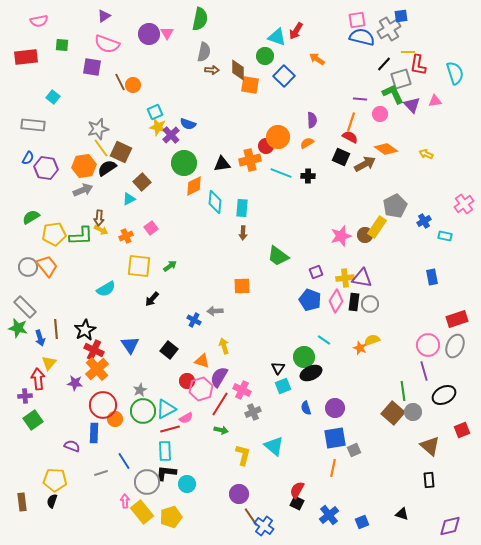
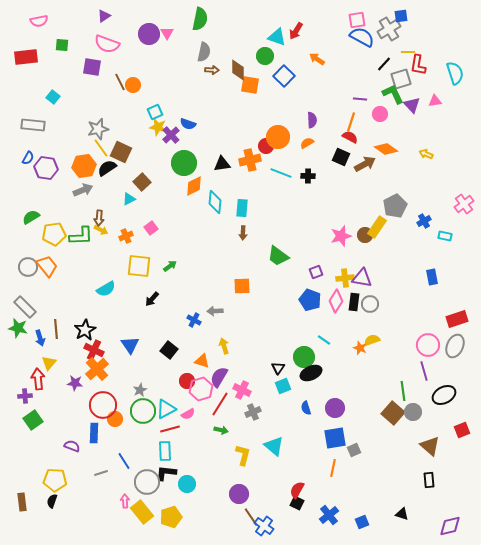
blue semicircle at (362, 37): rotated 15 degrees clockwise
pink semicircle at (186, 418): moved 2 px right, 4 px up
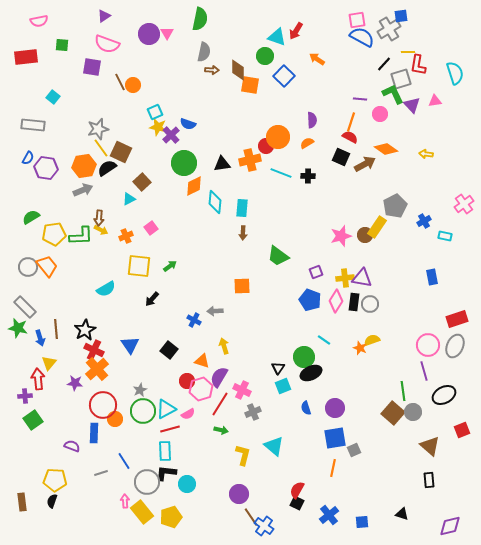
yellow arrow at (426, 154): rotated 16 degrees counterclockwise
blue square at (362, 522): rotated 16 degrees clockwise
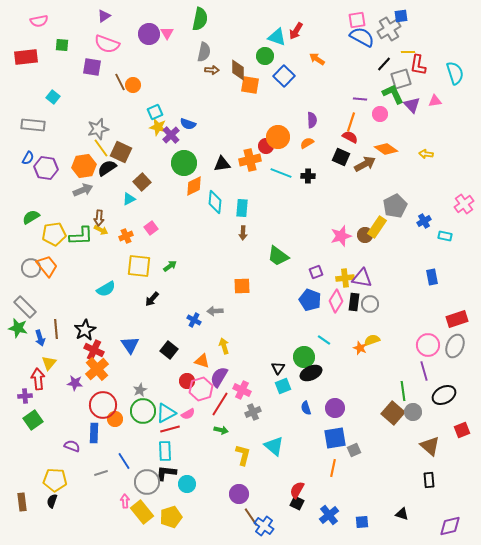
gray circle at (28, 267): moved 3 px right, 1 px down
cyan triangle at (166, 409): moved 4 px down
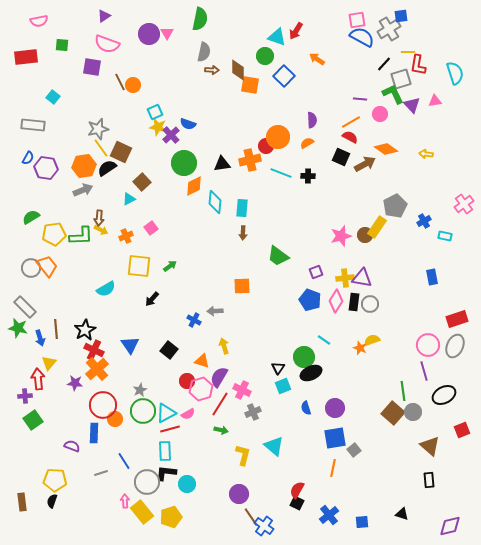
orange line at (351, 122): rotated 42 degrees clockwise
gray square at (354, 450): rotated 16 degrees counterclockwise
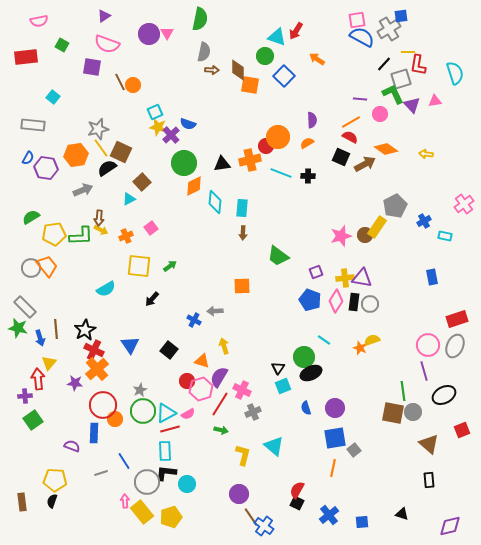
green square at (62, 45): rotated 24 degrees clockwise
orange hexagon at (84, 166): moved 8 px left, 11 px up
brown square at (393, 413): rotated 30 degrees counterclockwise
brown triangle at (430, 446): moved 1 px left, 2 px up
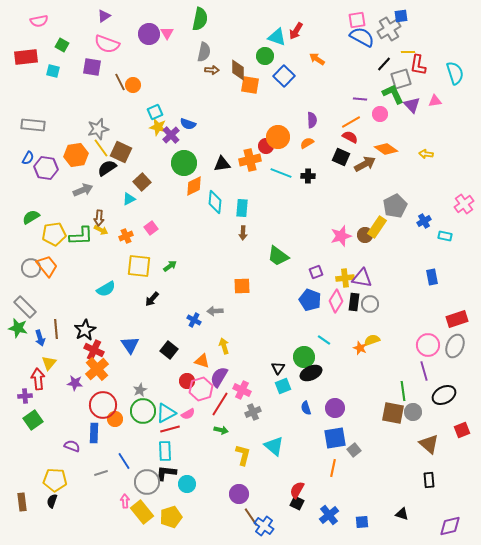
cyan square at (53, 97): moved 26 px up; rotated 24 degrees counterclockwise
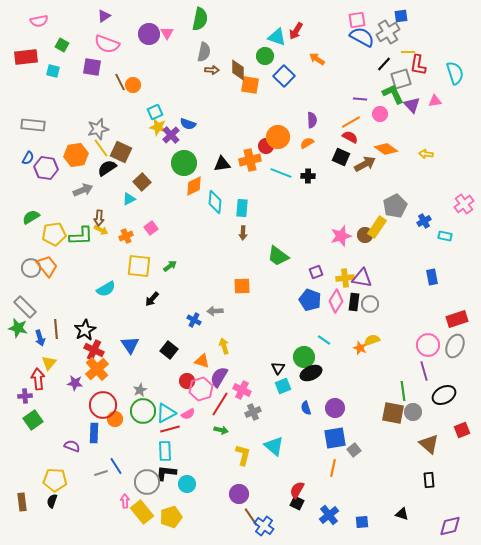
gray cross at (389, 29): moved 1 px left, 3 px down
blue line at (124, 461): moved 8 px left, 5 px down
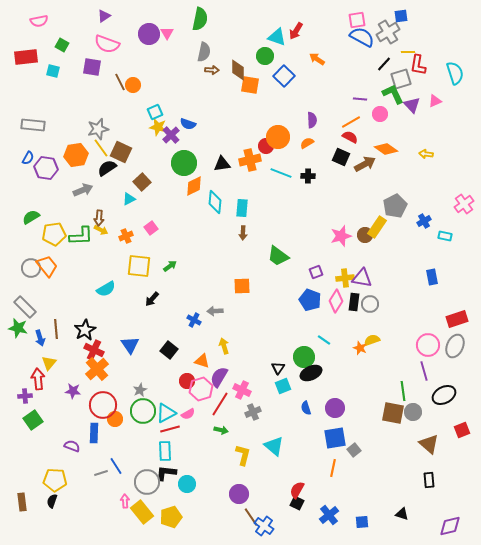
pink triangle at (435, 101): rotated 16 degrees counterclockwise
purple star at (75, 383): moved 2 px left, 8 px down
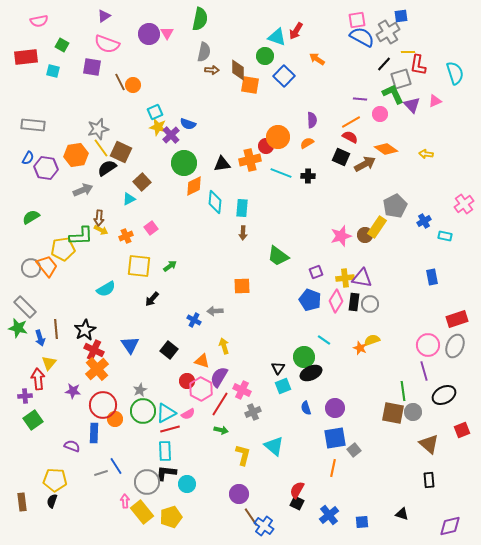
yellow pentagon at (54, 234): moved 9 px right, 15 px down
pink hexagon at (201, 389): rotated 15 degrees counterclockwise
